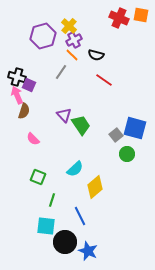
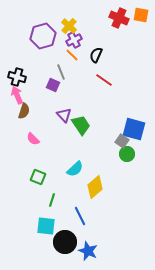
black semicircle: rotated 98 degrees clockwise
gray line: rotated 56 degrees counterclockwise
purple square: moved 24 px right
blue square: moved 1 px left, 1 px down
gray square: moved 6 px right, 6 px down; rotated 16 degrees counterclockwise
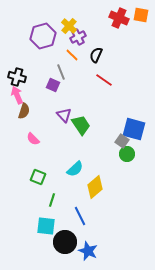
purple cross: moved 4 px right, 3 px up
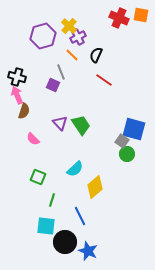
purple triangle: moved 4 px left, 8 px down
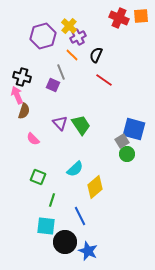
orange square: moved 1 px down; rotated 14 degrees counterclockwise
black cross: moved 5 px right
gray square: rotated 24 degrees clockwise
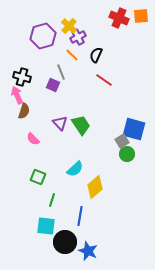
blue line: rotated 36 degrees clockwise
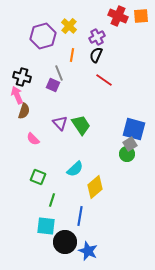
red cross: moved 1 px left, 2 px up
purple cross: moved 19 px right
orange line: rotated 56 degrees clockwise
gray line: moved 2 px left, 1 px down
gray square: moved 8 px right, 3 px down
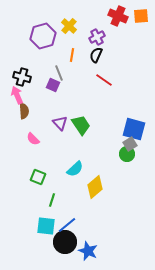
brown semicircle: rotated 21 degrees counterclockwise
blue line: moved 13 px left, 9 px down; rotated 42 degrees clockwise
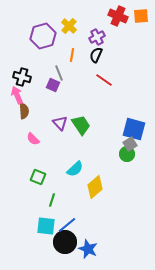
blue star: moved 2 px up
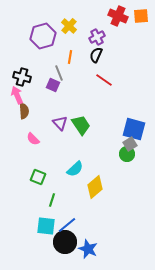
orange line: moved 2 px left, 2 px down
